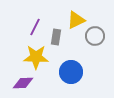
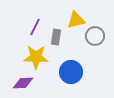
yellow triangle: rotated 12 degrees clockwise
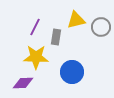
gray circle: moved 6 px right, 9 px up
blue circle: moved 1 px right
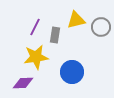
gray rectangle: moved 1 px left, 2 px up
yellow star: rotated 10 degrees counterclockwise
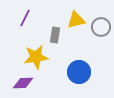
purple line: moved 10 px left, 9 px up
blue circle: moved 7 px right
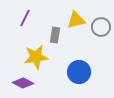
purple diamond: rotated 30 degrees clockwise
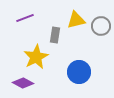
purple line: rotated 42 degrees clockwise
gray circle: moved 1 px up
yellow star: rotated 20 degrees counterclockwise
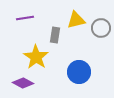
purple line: rotated 12 degrees clockwise
gray circle: moved 2 px down
yellow star: rotated 10 degrees counterclockwise
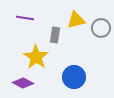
purple line: rotated 18 degrees clockwise
blue circle: moved 5 px left, 5 px down
